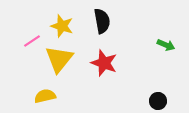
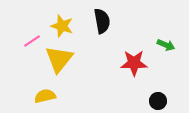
red star: moved 30 px right; rotated 20 degrees counterclockwise
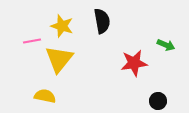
pink line: rotated 24 degrees clockwise
red star: rotated 8 degrees counterclockwise
yellow semicircle: rotated 25 degrees clockwise
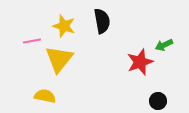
yellow star: moved 2 px right
green arrow: moved 2 px left; rotated 132 degrees clockwise
red star: moved 6 px right, 1 px up; rotated 12 degrees counterclockwise
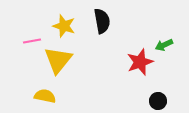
yellow triangle: moved 1 px left, 1 px down
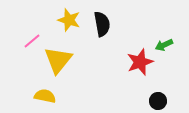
black semicircle: moved 3 px down
yellow star: moved 5 px right, 6 px up
pink line: rotated 30 degrees counterclockwise
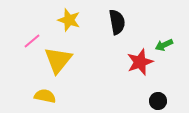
black semicircle: moved 15 px right, 2 px up
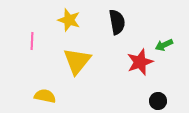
pink line: rotated 48 degrees counterclockwise
yellow triangle: moved 19 px right, 1 px down
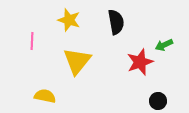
black semicircle: moved 1 px left
